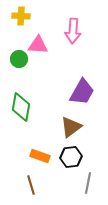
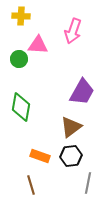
pink arrow: rotated 15 degrees clockwise
black hexagon: moved 1 px up
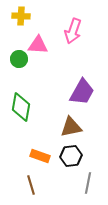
brown triangle: rotated 25 degrees clockwise
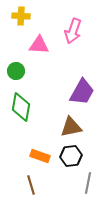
pink triangle: moved 1 px right
green circle: moved 3 px left, 12 px down
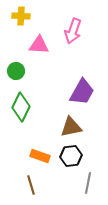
green diamond: rotated 16 degrees clockwise
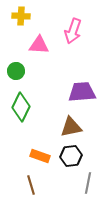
purple trapezoid: rotated 124 degrees counterclockwise
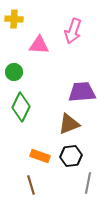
yellow cross: moved 7 px left, 3 px down
green circle: moved 2 px left, 1 px down
brown triangle: moved 2 px left, 3 px up; rotated 10 degrees counterclockwise
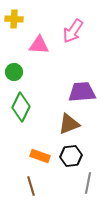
pink arrow: rotated 15 degrees clockwise
brown line: moved 1 px down
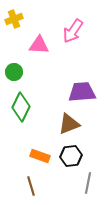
yellow cross: rotated 24 degrees counterclockwise
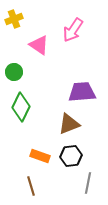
pink arrow: moved 1 px up
pink triangle: rotated 30 degrees clockwise
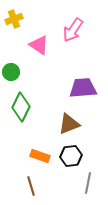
green circle: moved 3 px left
purple trapezoid: moved 1 px right, 4 px up
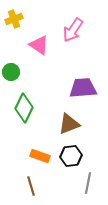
green diamond: moved 3 px right, 1 px down
